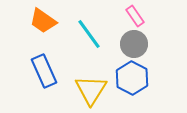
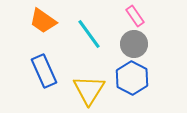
yellow triangle: moved 2 px left
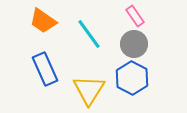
blue rectangle: moved 1 px right, 2 px up
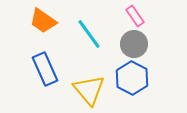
yellow triangle: rotated 12 degrees counterclockwise
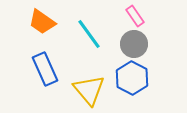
orange trapezoid: moved 1 px left, 1 px down
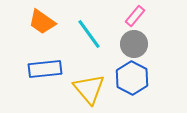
pink rectangle: rotated 75 degrees clockwise
blue rectangle: rotated 72 degrees counterclockwise
yellow triangle: moved 1 px up
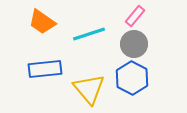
cyan line: rotated 72 degrees counterclockwise
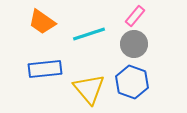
blue hexagon: moved 4 px down; rotated 8 degrees counterclockwise
